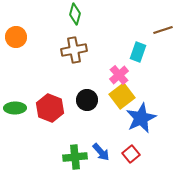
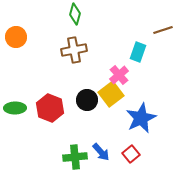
yellow square: moved 11 px left, 2 px up
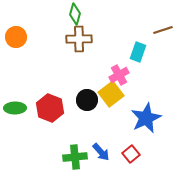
brown cross: moved 5 px right, 11 px up; rotated 10 degrees clockwise
pink cross: rotated 12 degrees clockwise
blue star: moved 5 px right
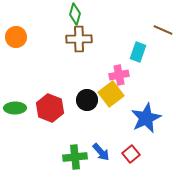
brown line: rotated 42 degrees clockwise
pink cross: rotated 18 degrees clockwise
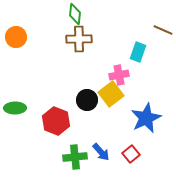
green diamond: rotated 10 degrees counterclockwise
red hexagon: moved 6 px right, 13 px down
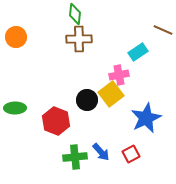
cyan rectangle: rotated 36 degrees clockwise
red square: rotated 12 degrees clockwise
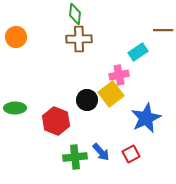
brown line: rotated 24 degrees counterclockwise
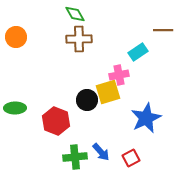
green diamond: rotated 35 degrees counterclockwise
yellow square: moved 3 px left, 2 px up; rotated 20 degrees clockwise
red square: moved 4 px down
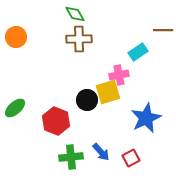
green ellipse: rotated 40 degrees counterclockwise
green cross: moved 4 px left
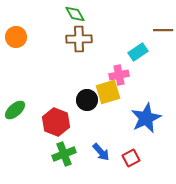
green ellipse: moved 2 px down
red hexagon: moved 1 px down
green cross: moved 7 px left, 3 px up; rotated 15 degrees counterclockwise
